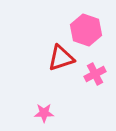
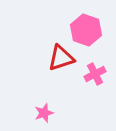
pink star: rotated 18 degrees counterclockwise
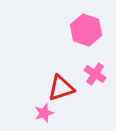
red triangle: moved 30 px down
pink cross: rotated 30 degrees counterclockwise
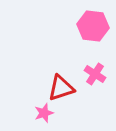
pink hexagon: moved 7 px right, 4 px up; rotated 12 degrees counterclockwise
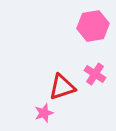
pink hexagon: rotated 16 degrees counterclockwise
red triangle: moved 1 px right, 1 px up
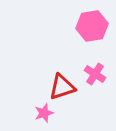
pink hexagon: moved 1 px left
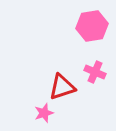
pink cross: moved 2 px up; rotated 10 degrees counterclockwise
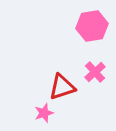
pink cross: rotated 25 degrees clockwise
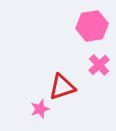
pink cross: moved 4 px right, 7 px up
pink star: moved 4 px left, 4 px up
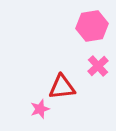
pink cross: moved 1 px left, 1 px down
red triangle: rotated 12 degrees clockwise
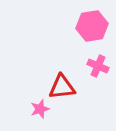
pink cross: rotated 25 degrees counterclockwise
